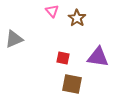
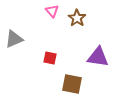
red square: moved 13 px left
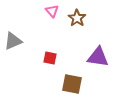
gray triangle: moved 1 px left, 2 px down
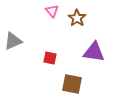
purple triangle: moved 4 px left, 5 px up
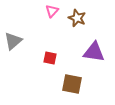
pink triangle: rotated 24 degrees clockwise
brown star: rotated 12 degrees counterclockwise
gray triangle: rotated 18 degrees counterclockwise
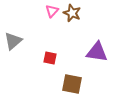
brown star: moved 5 px left, 5 px up
purple triangle: moved 3 px right
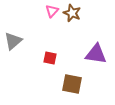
purple triangle: moved 1 px left, 2 px down
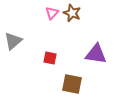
pink triangle: moved 2 px down
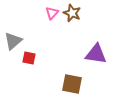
red square: moved 21 px left
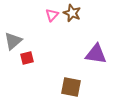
pink triangle: moved 2 px down
red square: moved 2 px left; rotated 24 degrees counterclockwise
brown square: moved 1 px left, 3 px down
